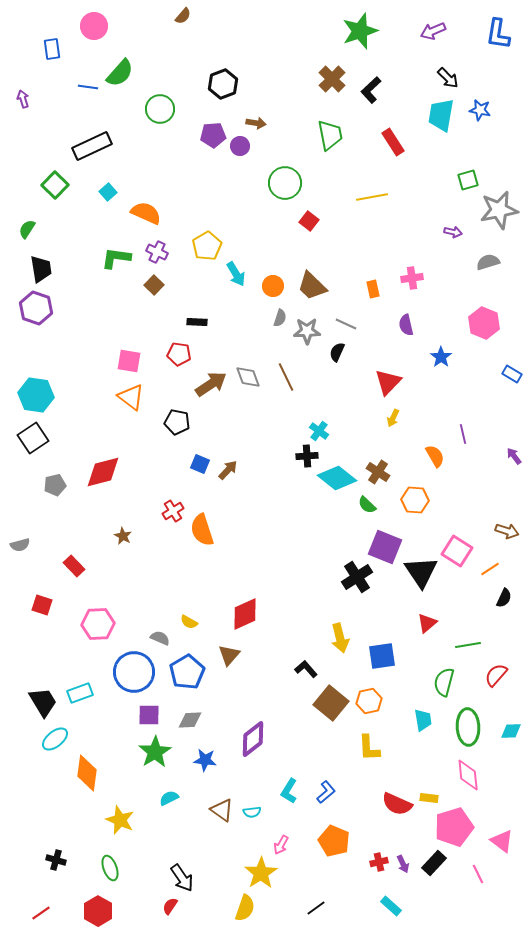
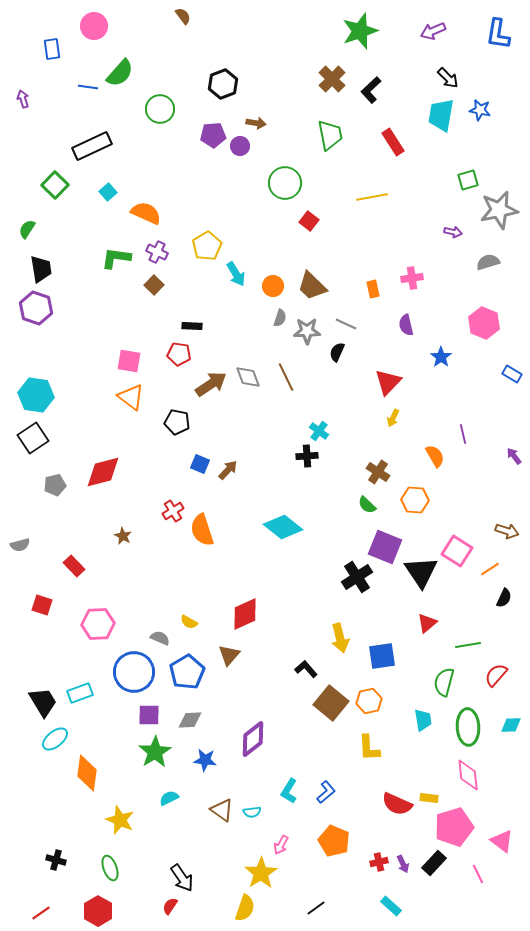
brown semicircle at (183, 16): rotated 78 degrees counterclockwise
black rectangle at (197, 322): moved 5 px left, 4 px down
cyan diamond at (337, 478): moved 54 px left, 49 px down
cyan diamond at (511, 731): moved 6 px up
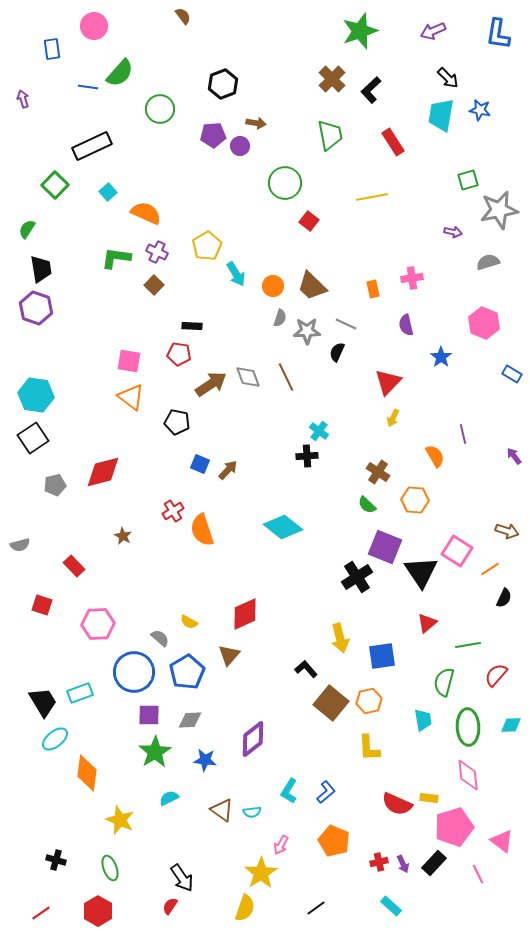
gray semicircle at (160, 638): rotated 18 degrees clockwise
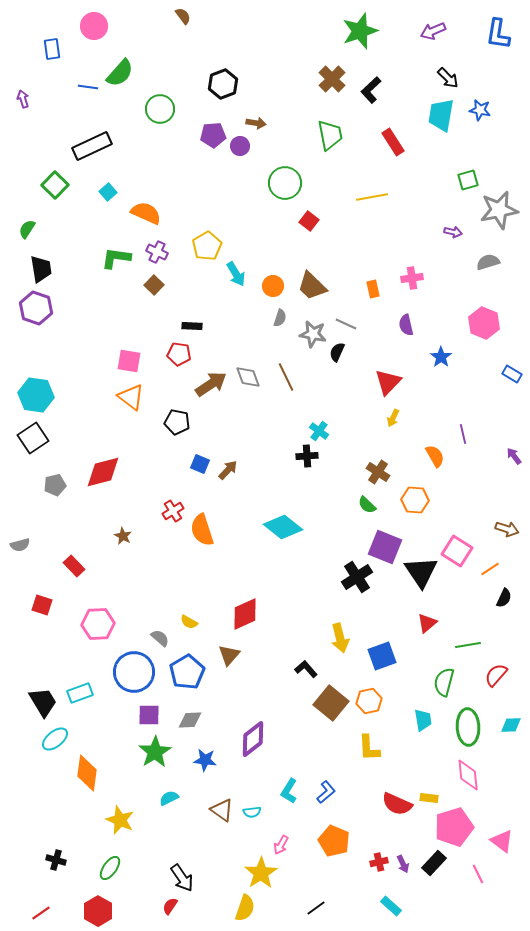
gray star at (307, 331): moved 6 px right, 3 px down; rotated 12 degrees clockwise
brown arrow at (507, 531): moved 2 px up
blue square at (382, 656): rotated 12 degrees counterclockwise
green ellipse at (110, 868): rotated 55 degrees clockwise
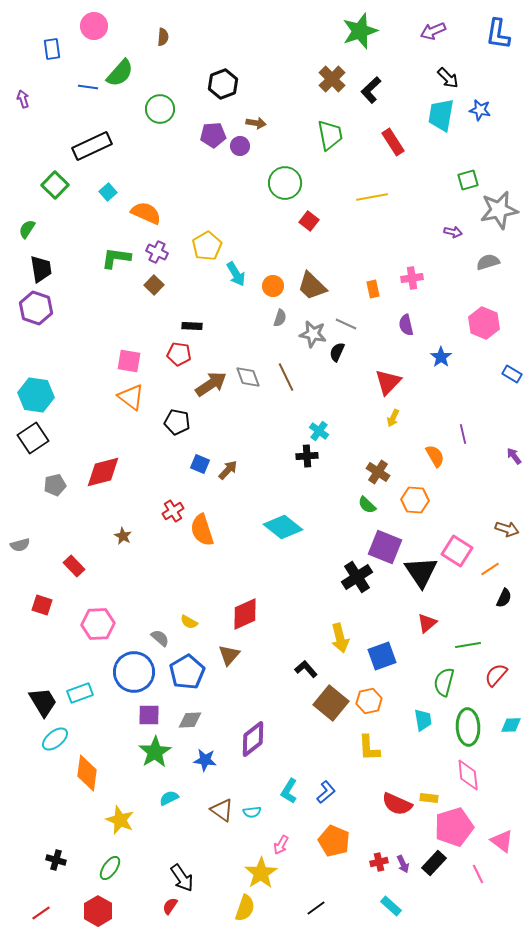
brown semicircle at (183, 16): moved 20 px left, 21 px down; rotated 42 degrees clockwise
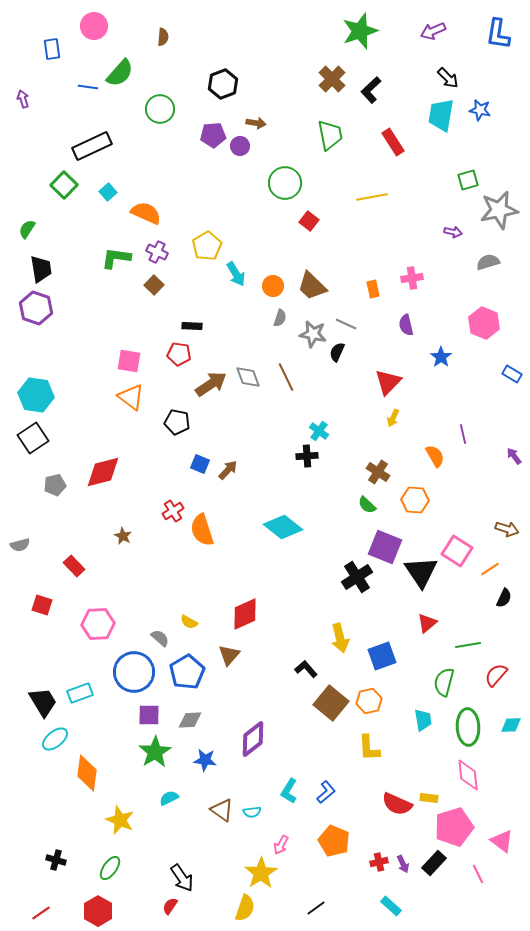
green square at (55, 185): moved 9 px right
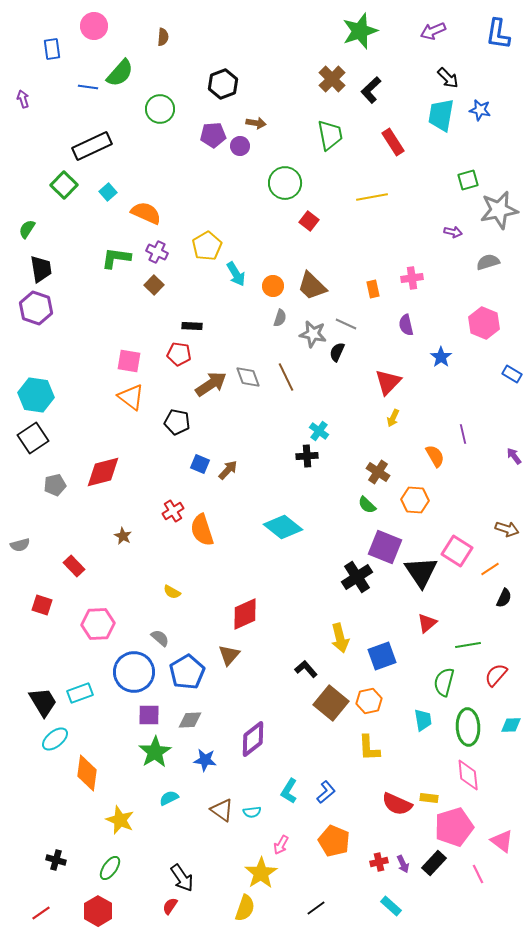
yellow semicircle at (189, 622): moved 17 px left, 30 px up
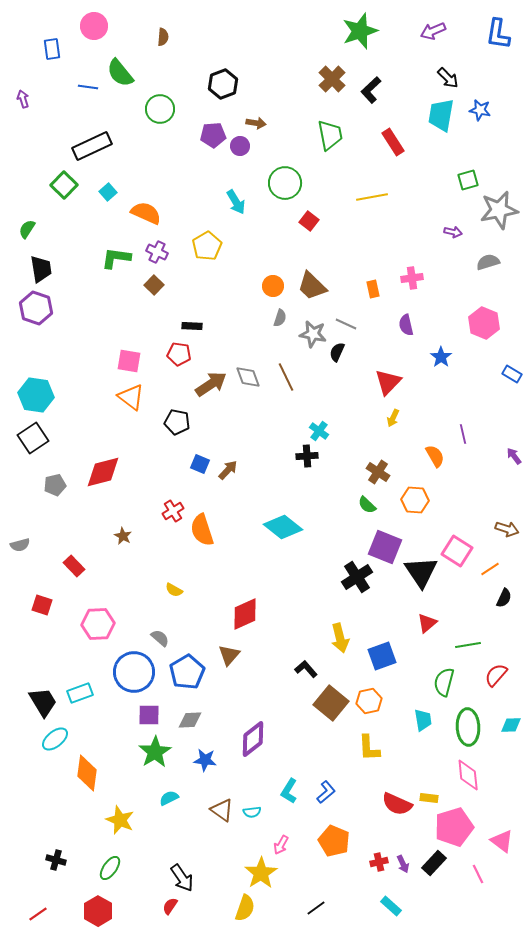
green semicircle at (120, 73): rotated 100 degrees clockwise
cyan arrow at (236, 274): moved 72 px up
yellow semicircle at (172, 592): moved 2 px right, 2 px up
red line at (41, 913): moved 3 px left, 1 px down
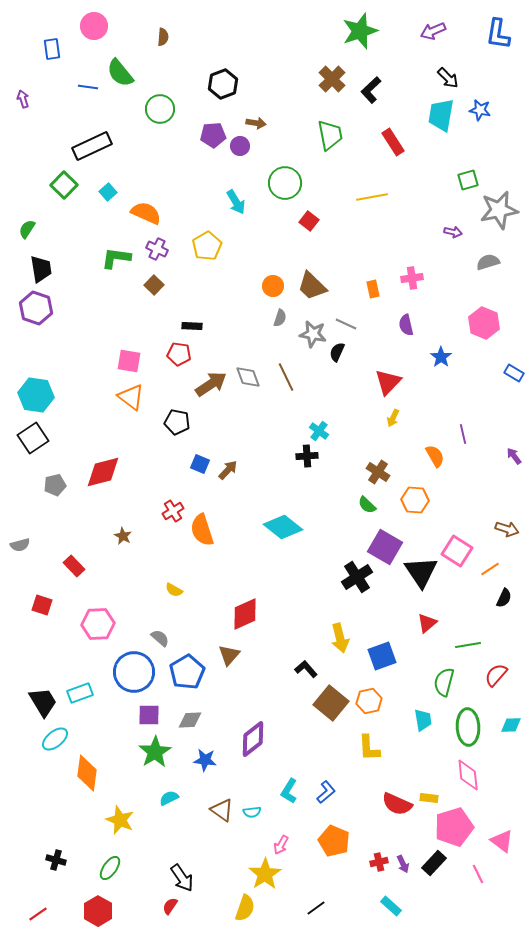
purple cross at (157, 252): moved 3 px up
blue rectangle at (512, 374): moved 2 px right, 1 px up
purple square at (385, 547): rotated 8 degrees clockwise
yellow star at (261, 873): moved 4 px right, 1 px down
